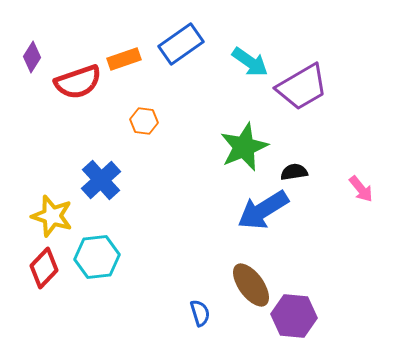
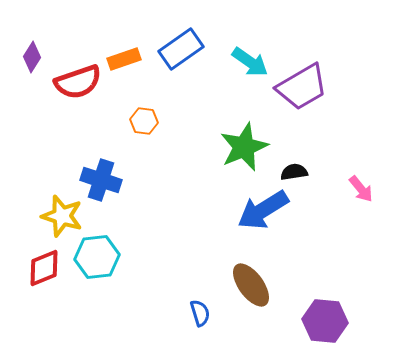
blue rectangle: moved 5 px down
blue cross: rotated 30 degrees counterclockwise
yellow star: moved 10 px right
red diamond: rotated 24 degrees clockwise
purple hexagon: moved 31 px right, 5 px down
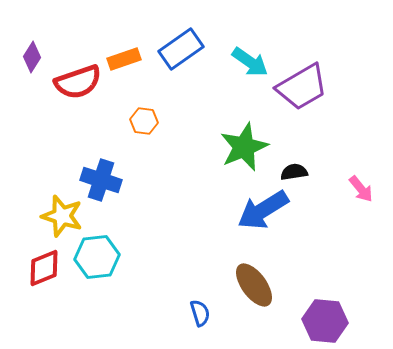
brown ellipse: moved 3 px right
